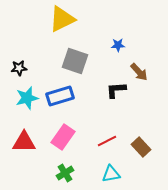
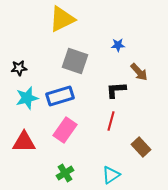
pink rectangle: moved 2 px right, 7 px up
red line: moved 4 px right, 20 px up; rotated 48 degrees counterclockwise
cyan triangle: moved 1 px down; rotated 24 degrees counterclockwise
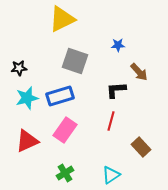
red triangle: moved 3 px right, 1 px up; rotated 25 degrees counterclockwise
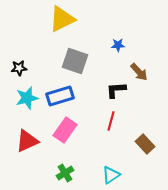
brown rectangle: moved 4 px right, 3 px up
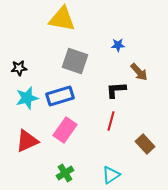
yellow triangle: rotated 36 degrees clockwise
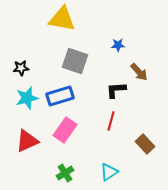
black star: moved 2 px right
cyan triangle: moved 2 px left, 3 px up
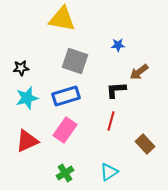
brown arrow: rotated 96 degrees clockwise
blue rectangle: moved 6 px right
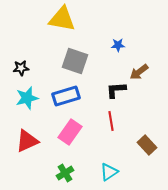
red line: rotated 24 degrees counterclockwise
pink rectangle: moved 5 px right, 2 px down
brown rectangle: moved 2 px right, 1 px down
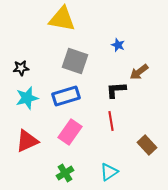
blue star: rotated 24 degrees clockwise
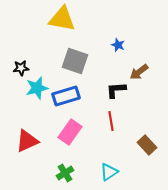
cyan star: moved 10 px right, 10 px up
